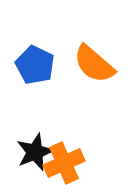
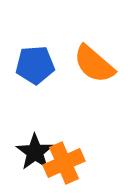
blue pentagon: rotated 30 degrees counterclockwise
black star: rotated 15 degrees counterclockwise
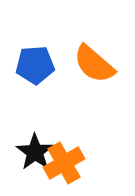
orange cross: rotated 6 degrees counterclockwise
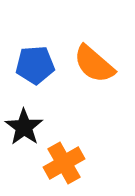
black star: moved 11 px left, 25 px up
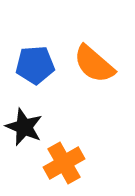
black star: rotated 12 degrees counterclockwise
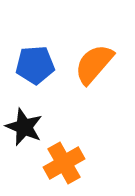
orange semicircle: rotated 90 degrees clockwise
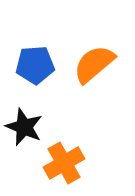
orange semicircle: rotated 9 degrees clockwise
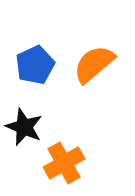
blue pentagon: rotated 21 degrees counterclockwise
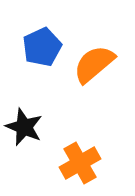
blue pentagon: moved 7 px right, 18 px up
orange cross: moved 16 px right
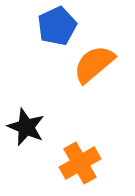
blue pentagon: moved 15 px right, 21 px up
black star: moved 2 px right
